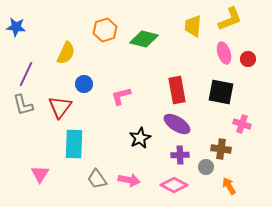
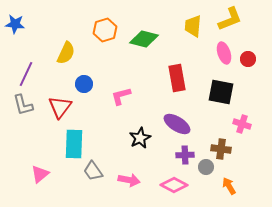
blue star: moved 1 px left, 3 px up
red rectangle: moved 12 px up
purple cross: moved 5 px right
pink triangle: rotated 18 degrees clockwise
gray trapezoid: moved 4 px left, 8 px up
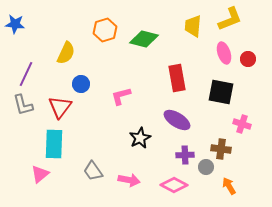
blue circle: moved 3 px left
purple ellipse: moved 4 px up
cyan rectangle: moved 20 px left
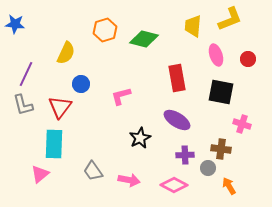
pink ellipse: moved 8 px left, 2 px down
gray circle: moved 2 px right, 1 px down
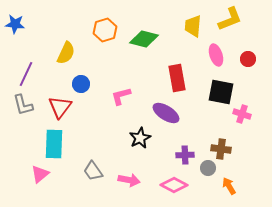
purple ellipse: moved 11 px left, 7 px up
pink cross: moved 10 px up
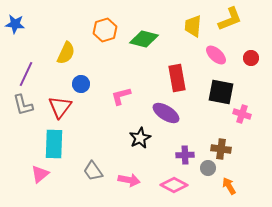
pink ellipse: rotated 30 degrees counterclockwise
red circle: moved 3 px right, 1 px up
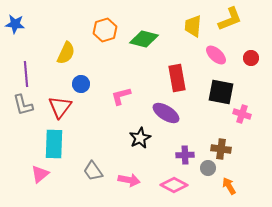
purple line: rotated 30 degrees counterclockwise
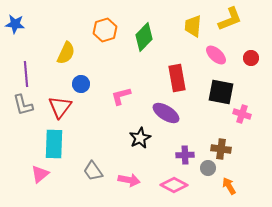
green diamond: moved 2 px up; rotated 60 degrees counterclockwise
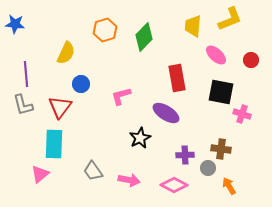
red circle: moved 2 px down
